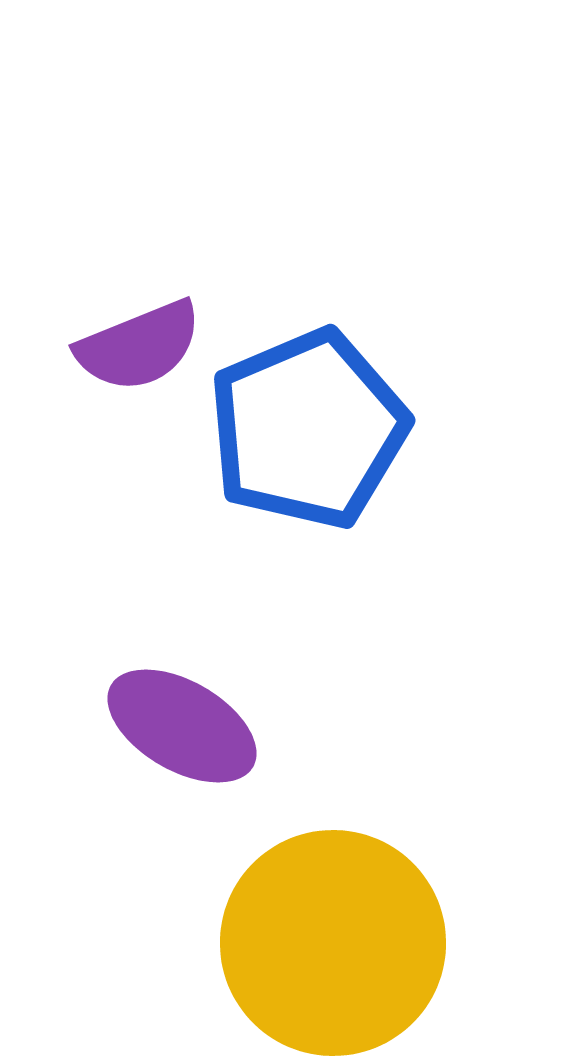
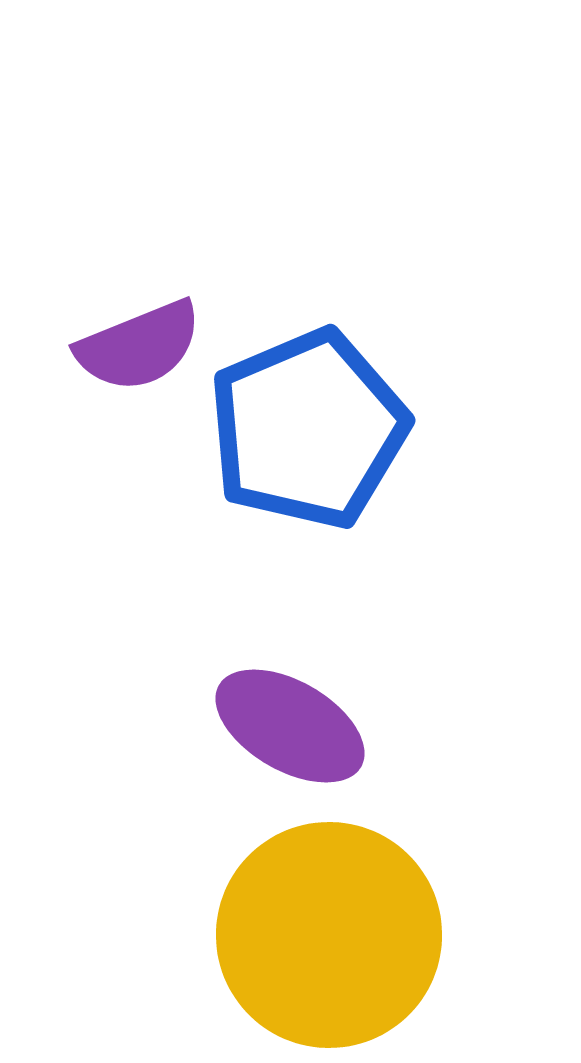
purple ellipse: moved 108 px right
yellow circle: moved 4 px left, 8 px up
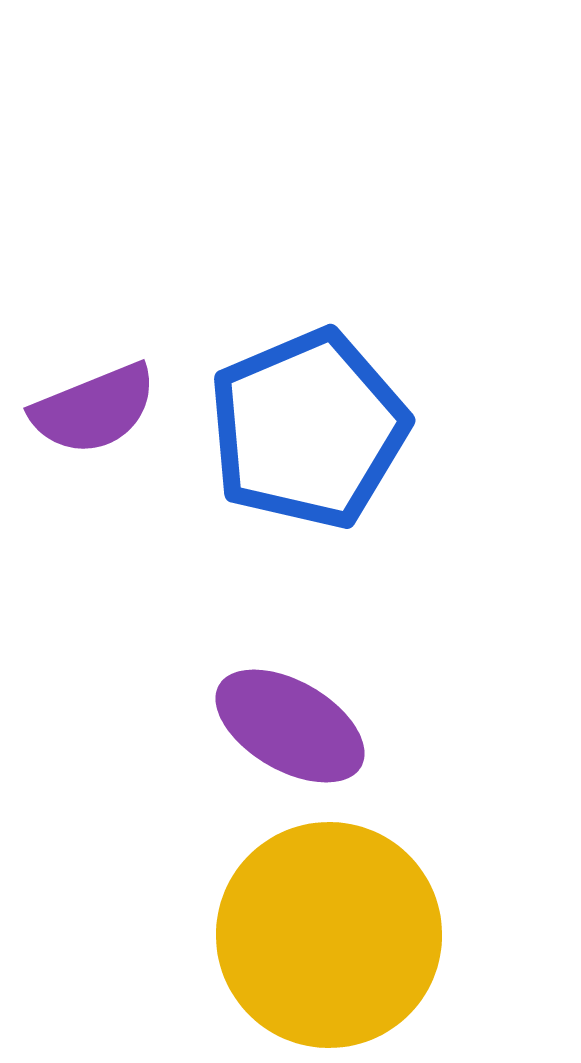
purple semicircle: moved 45 px left, 63 px down
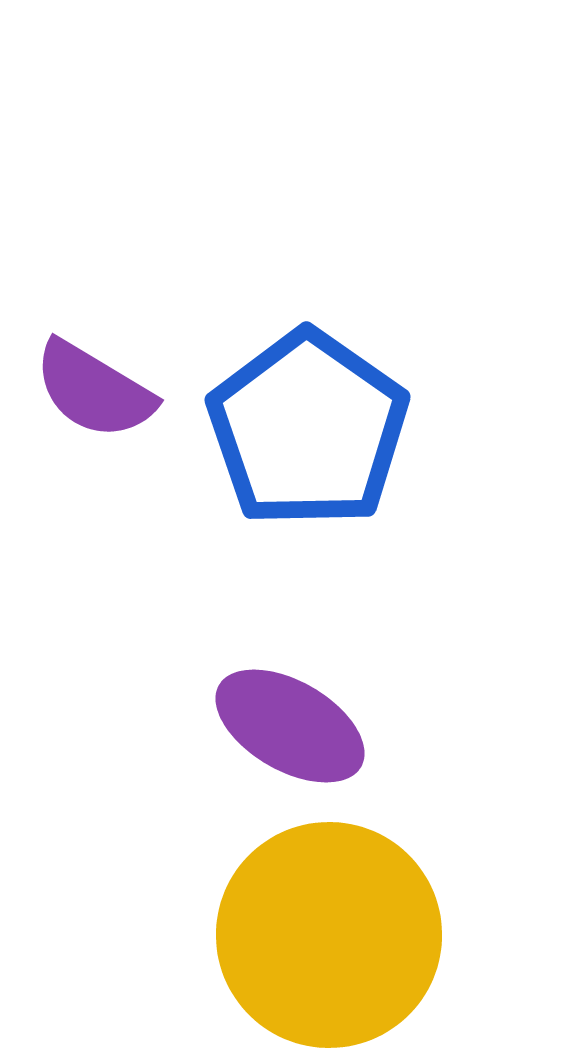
purple semicircle: moved 19 px up; rotated 53 degrees clockwise
blue pentagon: rotated 14 degrees counterclockwise
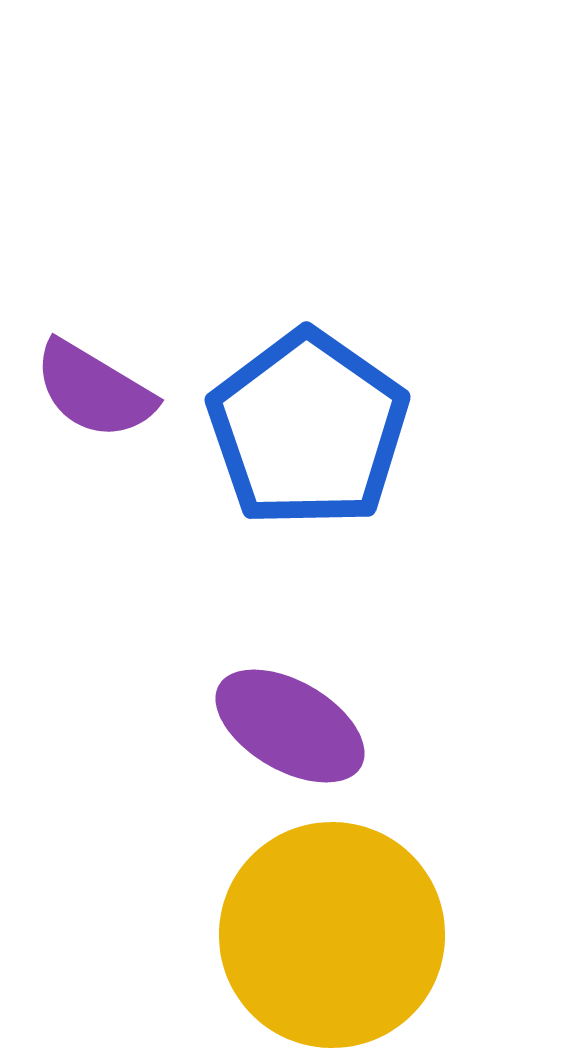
yellow circle: moved 3 px right
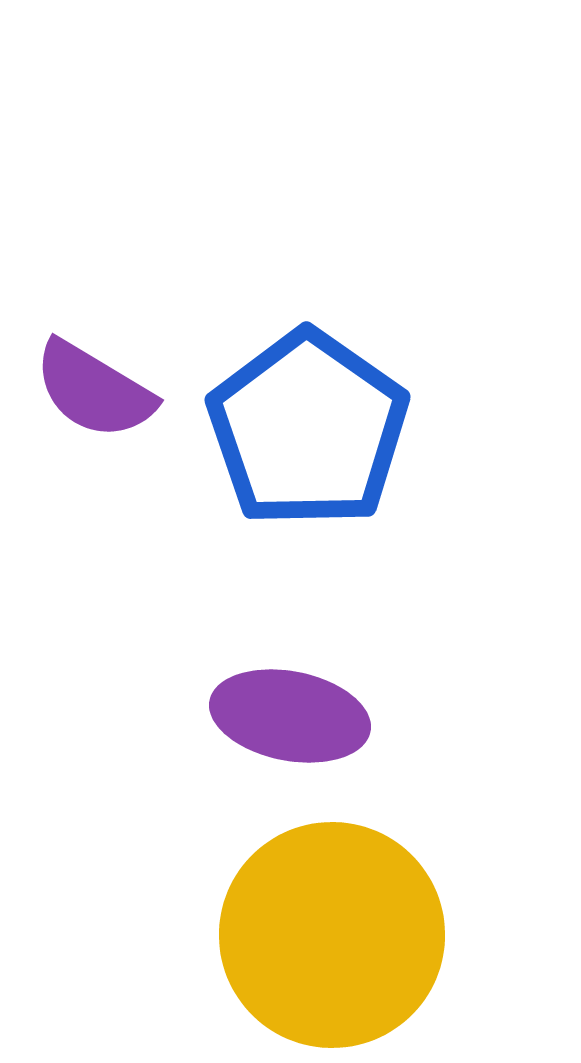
purple ellipse: moved 10 px up; rotated 19 degrees counterclockwise
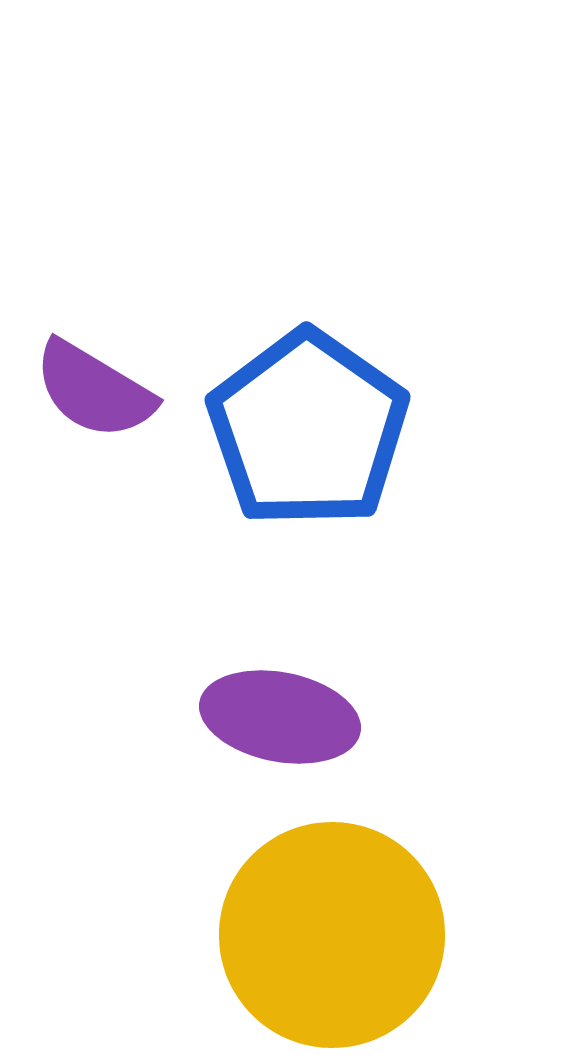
purple ellipse: moved 10 px left, 1 px down
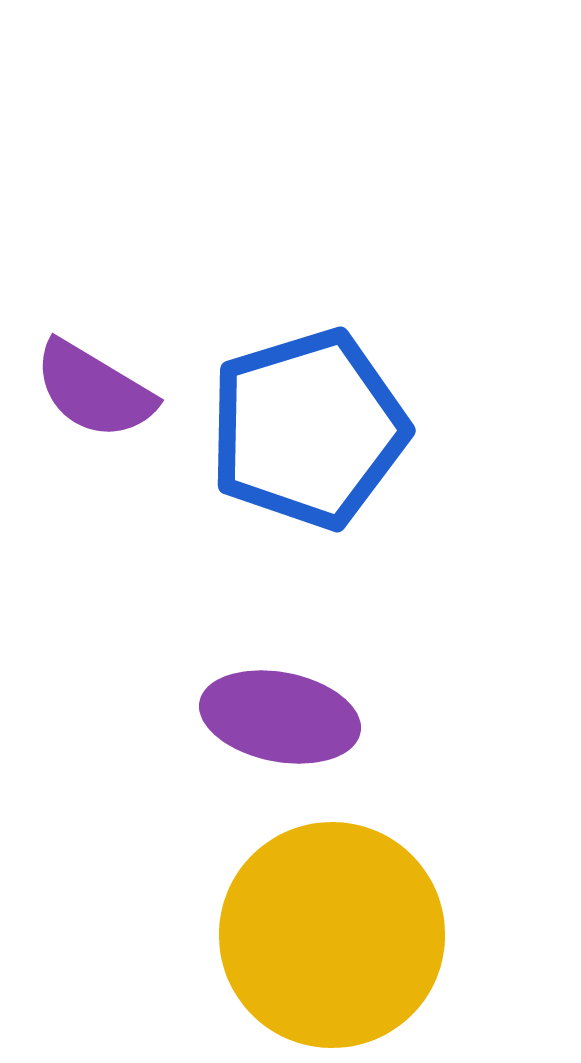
blue pentagon: rotated 20 degrees clockwise
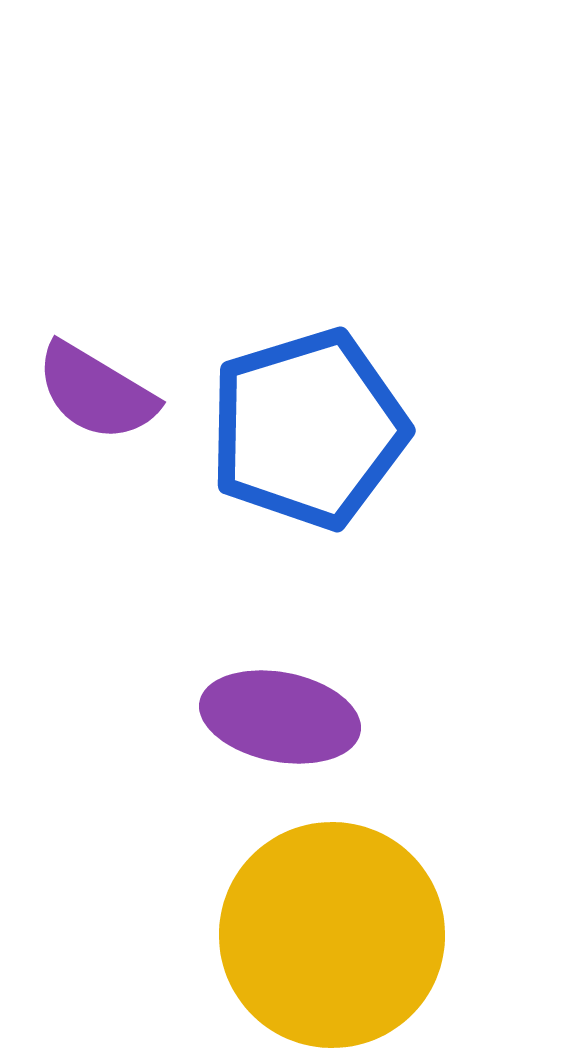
purple semicircle: moved 2 px right, 2 px down
